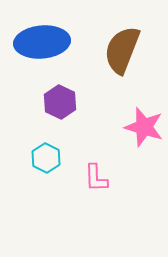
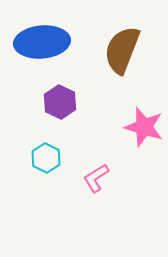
pink L-shape: rotated 60 degrees clockwise
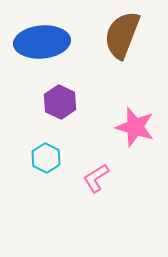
brown semicircle: moved 15 px up
pink star: moved 9 px left
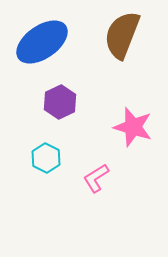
blue ellipse: rotated 30 degrees counterclockwise
purple hexagon: rotated 8 degrees clockwise
pink star: moved 2 px left
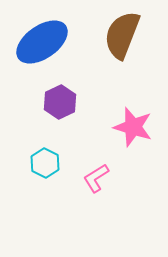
cyan hexagon: moved 1 px left, 5 px down
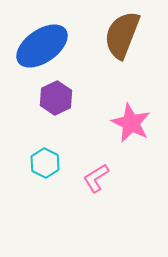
blue ellipse: moved 4 px down
purple hexagon: moved 4 px left, 4 px up
pink star: moved 2 px left, 4 px up; rotated 9 degrees clockwise
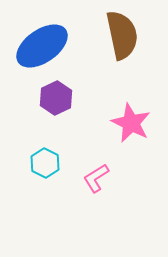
brown semicircle: rotated 147 degrees clockwise
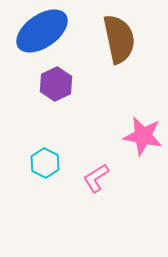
brown semicircle: moved 3 px left, 4 px down
blue ellipse: moved 15 px up
purple hexagon: moved 14 px up
pink star: moved 12 px right, 13 px down; rotated 15 degrees counterclockwise
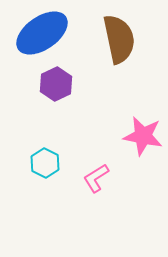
blue ellipse: moved 2 px down
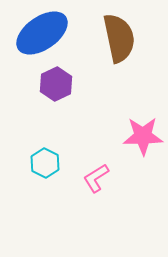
brown semicircle: moved 1 px up
pink star: rotated 12 degrees counterclockwise
